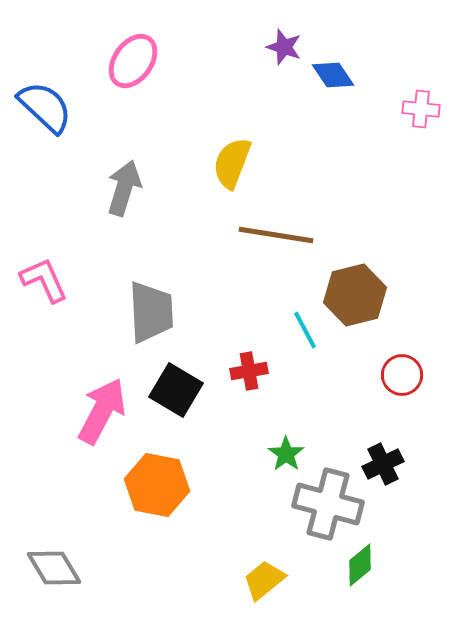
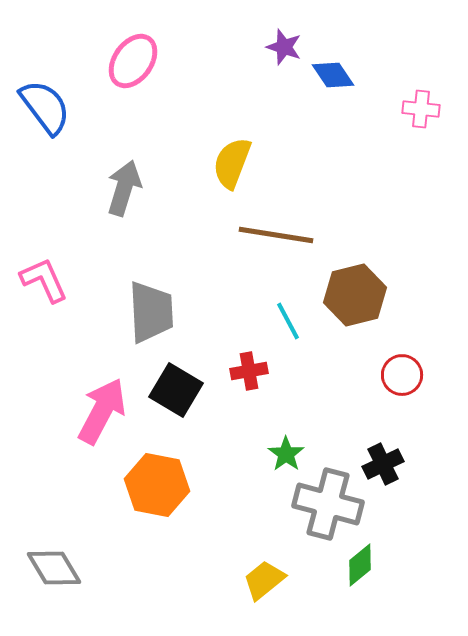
blue semicircle: rotated 10 degrees clockwise
cyan line: moved 17 px left, 9 px up
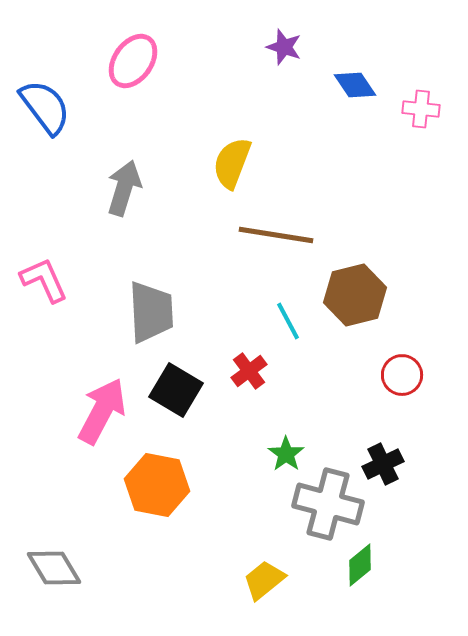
blue diamond: moved 22 px right, 10 px down
red cross: rotated 27 degrees counterclockwise
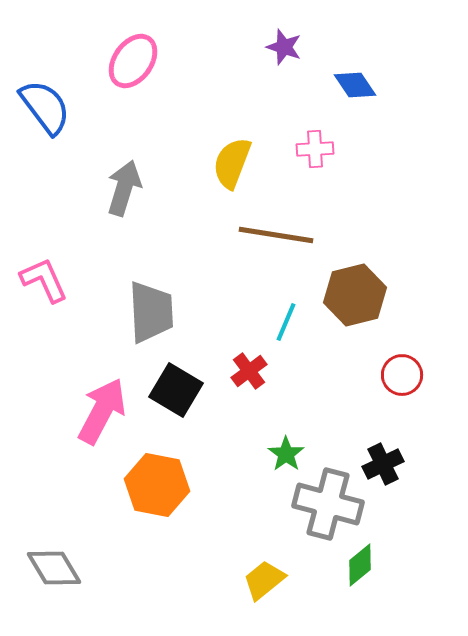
pink cross: moved 106 px left, 40 px down; rotated 9 degrees counterclockwise
cyan line: moved 2 px left, 1 px down; rotated 51 degrees clockwise
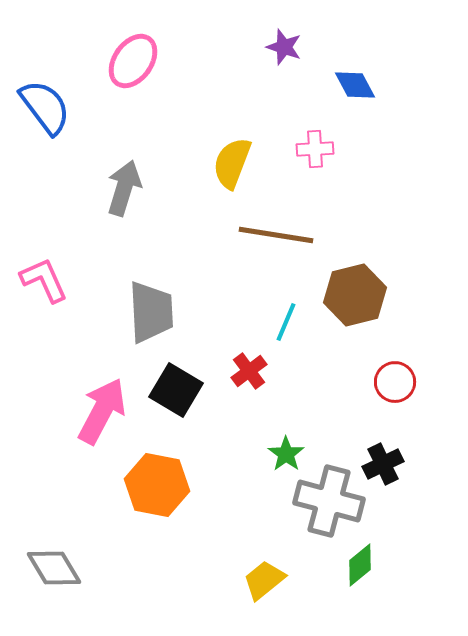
blue diamond: rotated 6 degrees clockwise
red circle: moved 7 px left, 7 px down
gray cross: moved 1 px right, 3 px up
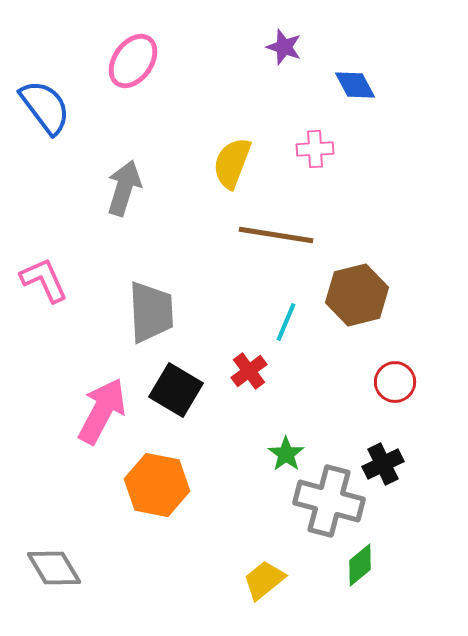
brown hexagon: moved 2 px right
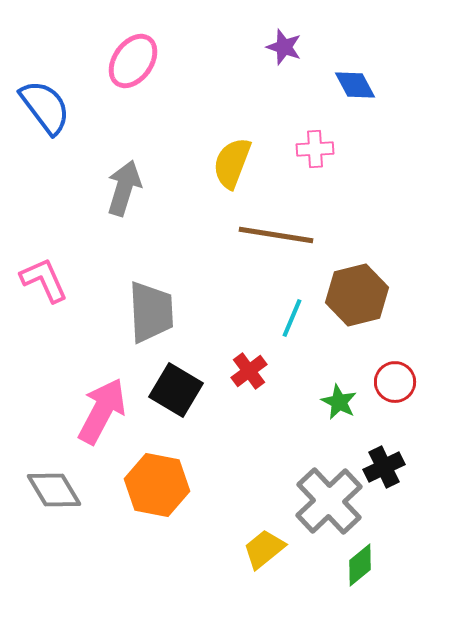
cyan line: moved 6 px right, 4 px up
green star: moved 53 px right, 52 px up; rotated 9 degrees counterclockwise
black cross: moved 1 px right, 3 px down
gray cross: rotated 32 degrees clockwise
gray diamond: moved 78 px up
yellow trapezoid: moved 31 px up
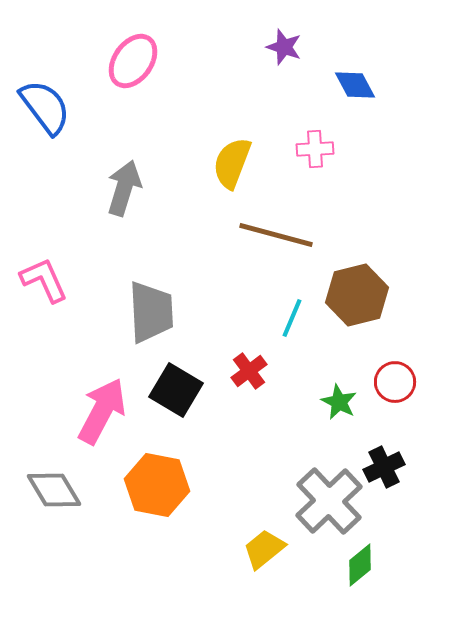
brown line: rotated 6 degrees clockwise
